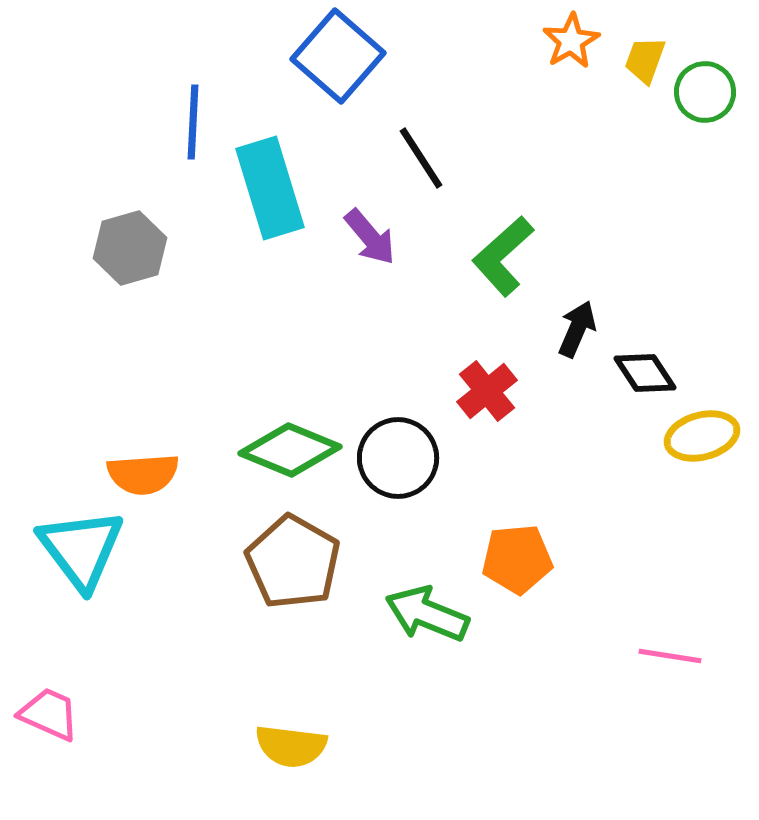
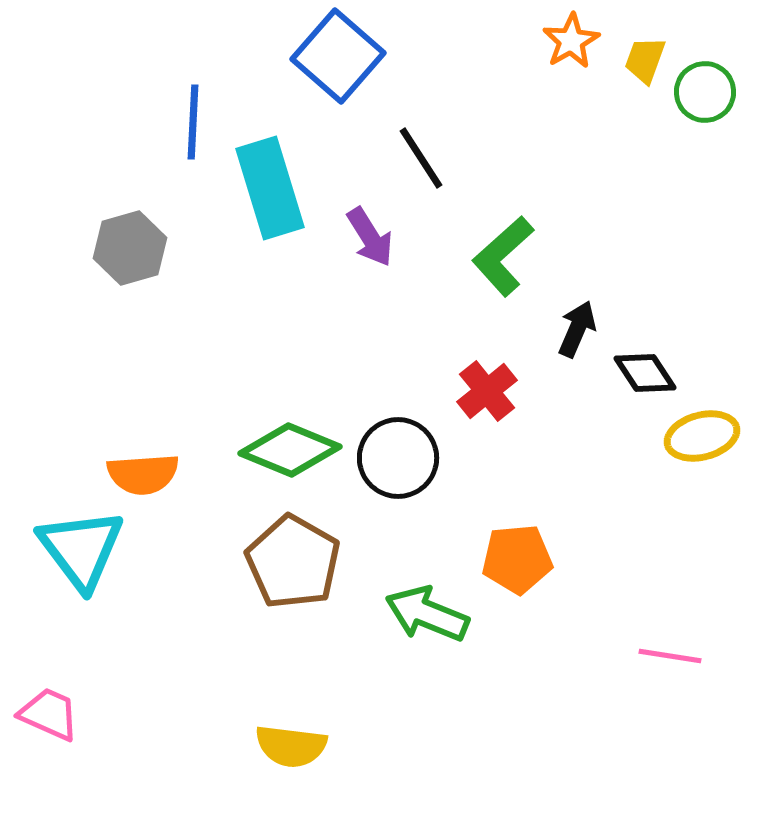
purple arrow: rotated 8 degrees clockwise
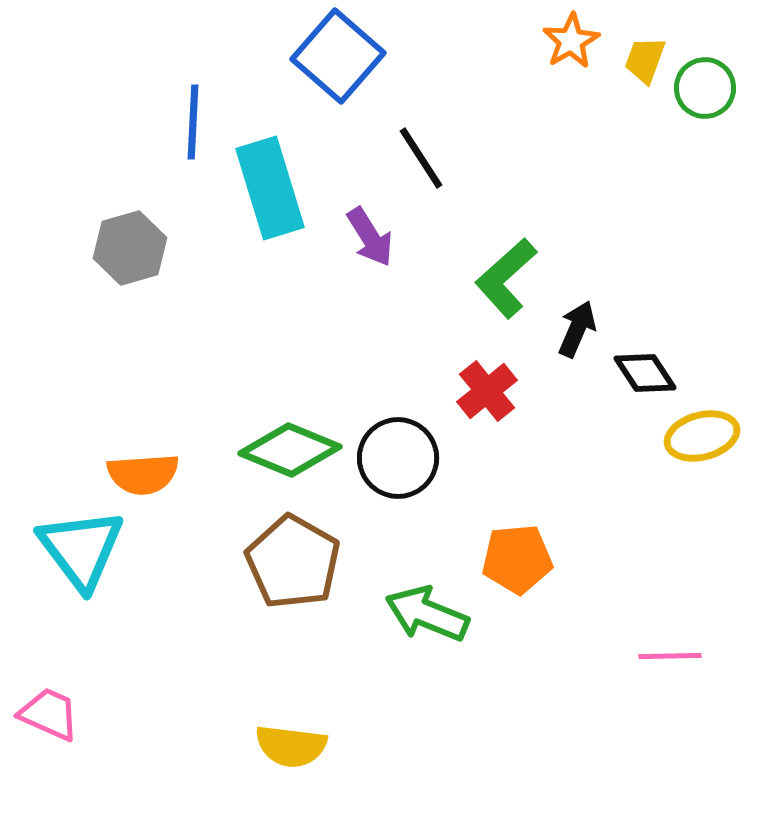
green circle: moved 4 px up
green L-shape: moved 3 px right, 22 px down
pink line: rotated 10 degrees counterclockwise
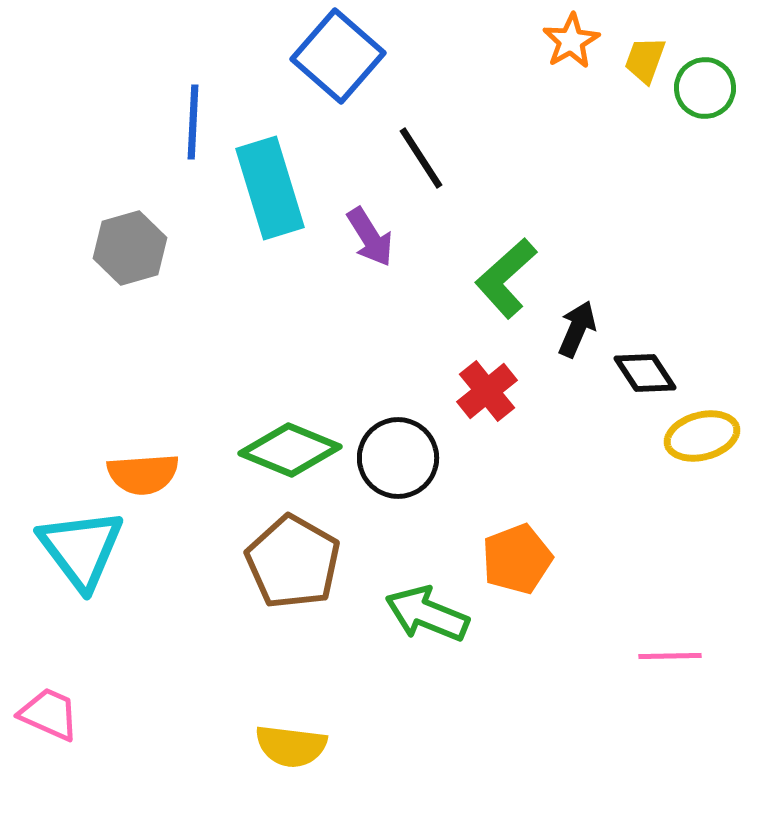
orange pentagon: rotated 16 degrees counterclockwise
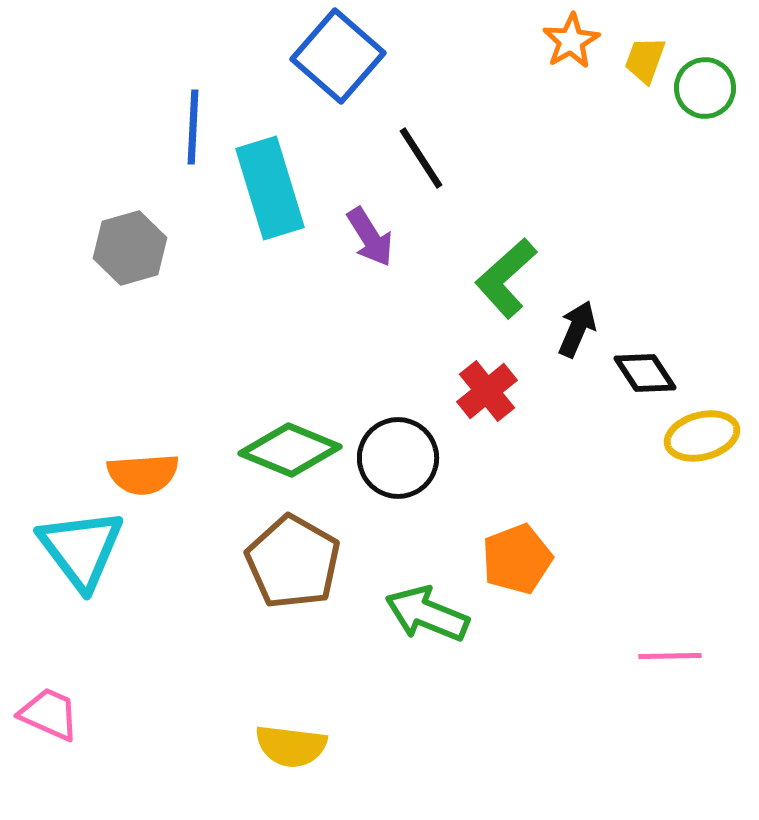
blue line: moved 5 px down
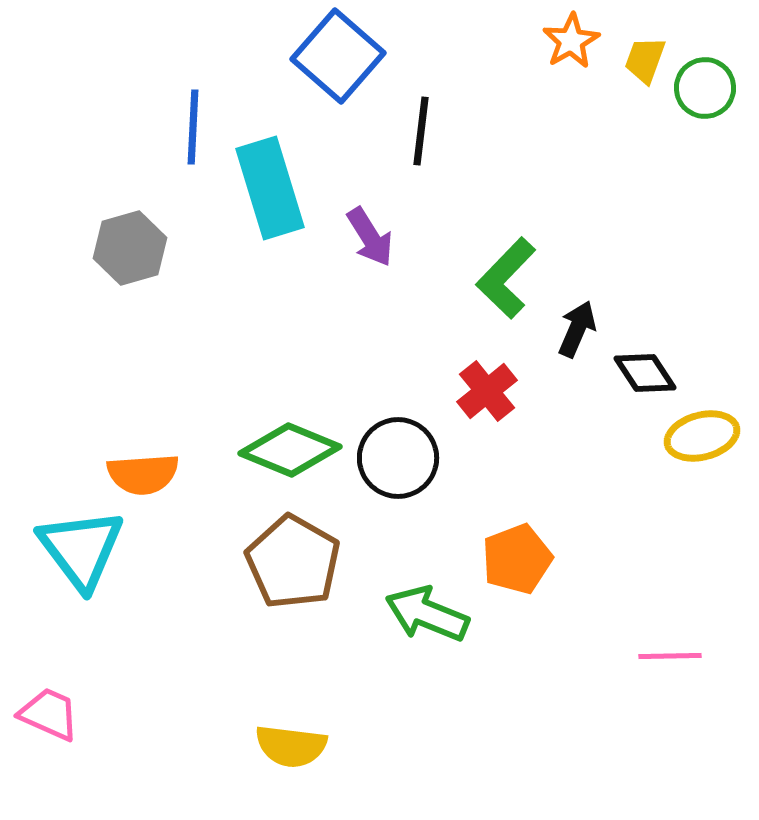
black line: moved 27 px up; rotated 40 degrees clockwise
green L-shape: rotated 4 degrees counterclockwise
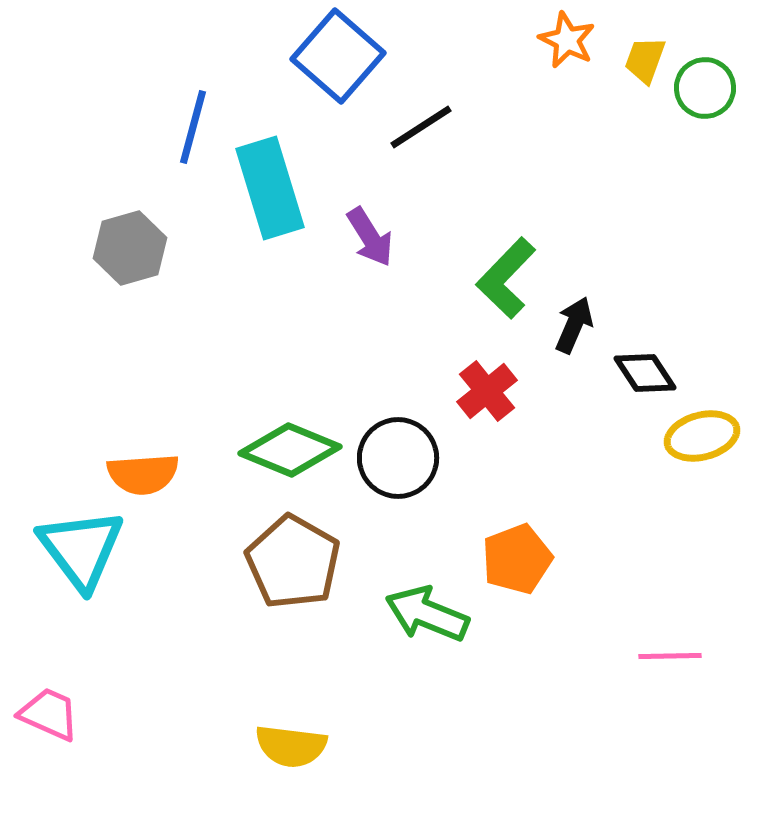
orange star: moved 4 px left, 1 px up; rotated 16 degrees counterclockwise
blue line: rotated 12 degrees clockwise
black line: moved 4 px up; rotated 50 degrees clockwise
black arrow: moved 3 px left, 4 px up
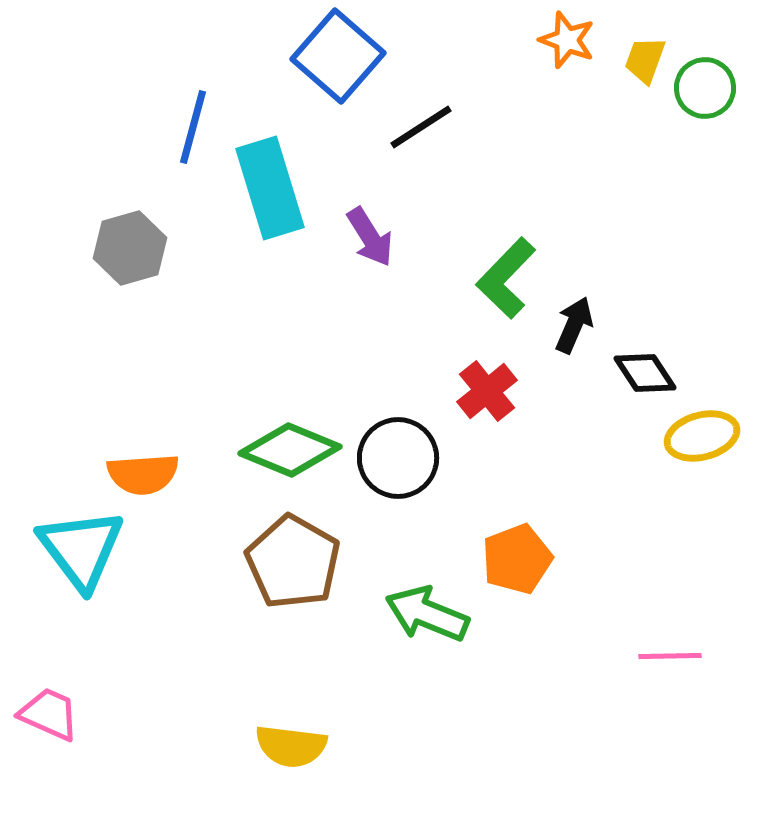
orange star: rotated 6 degrees counterclockwise
